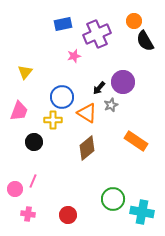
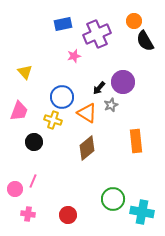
yellow triangle: rotated 21 degrees counterclockwise
yellow cross: rotated 18 degrees clockwise
orange rectangle: rotated 50 degrees clockwise
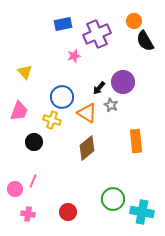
gray star: rotated 24 degrees counterclockwise
yellow cross: moved 1 px left
red circle: moved 3 px up
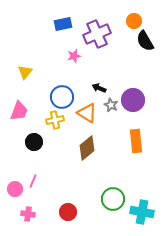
yellow triangle: rotated 21 degrees clockwise
purple circle: moved 10 px right, 18 px down
black arrow: rotated 72 degrees clockwise
yellow cross: moved 3 px right; rotated 30 degrees counterclockwise
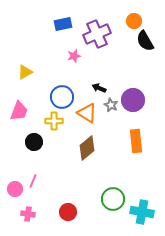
yellow triangle: rotated 21 degrees clockwise
yellow cross: moved 1 px left, 1 px down; rotated 12 degrees clockwise
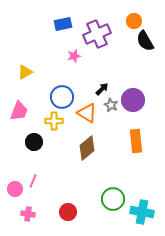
black arrow: moved 3 px right, 1 px down; rotated 112 degrees clockwise
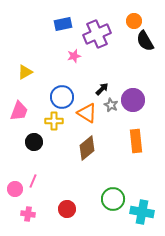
red circle: moved 1 px left, 3 px up
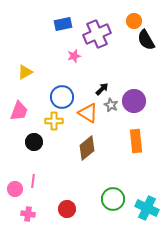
black semicircle: moved 1 px right, 1 px up
purple circle: moved 1 px right, 1 px down
orange triangle: moved 1 px right
pink line: rotated 16 degrees counterclockwise
cyan cross: moved 5 px right, 4 px up; rotated 15 degrees clockwise
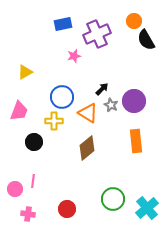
cyan cross: rotated 25 degrees clockwise
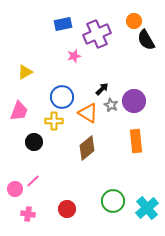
pink line: rotated 40 degrees clockwise
green circle: moved 2 px down
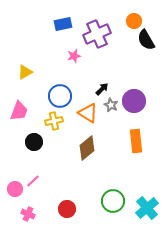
blue circle: moved 2 px left, 1 px up
yellow cross: rotated 12 degrees counterclockwise
pink cross: rotated 16 degrees clockwise
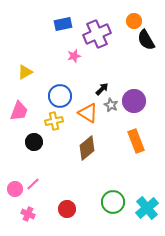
orange rectangle: rotated 15 degrees counterclockwise
pink line: moved 3 px down
green circle: moved 1 px down
